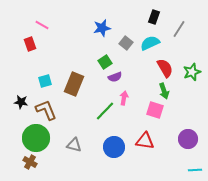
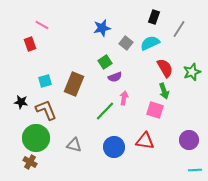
purple circle: moved 1 px right, 1 px down
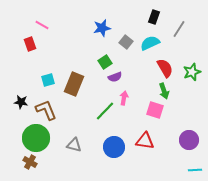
gray square: moved 1 px up
cyan square: moved 3 px right, 1 px up
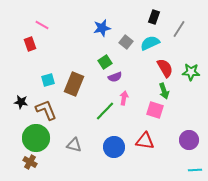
green star: moved 1 px left; rotated 24 degrees clockwise
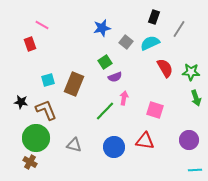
green arrow: moved 32 px right, 7 px down
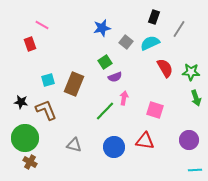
green circle: moved 11 px left
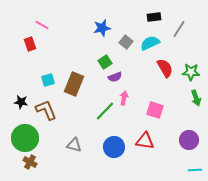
black rectangle: rotated 64 degrees clockwise
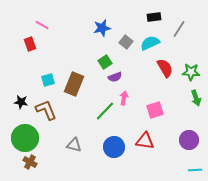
pink square: rotated 36 degrees counterclockwise
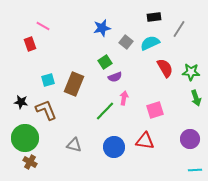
pink line: moved 1 px right, 1 px down
purple circle: moved 1 px right, 1 px up
